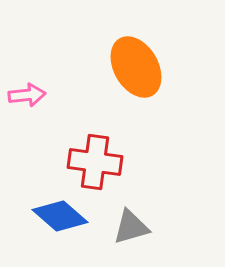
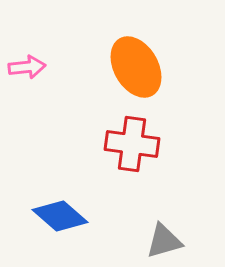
pink arrow: moved 28 px up
red cross: moved 37 px right, 18 px up
gray triangle: moved 33 px right, 14 px down
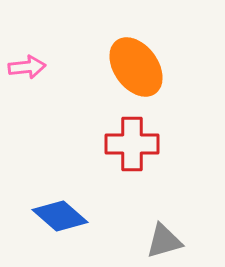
orange ellipse: rotated 6 degrees counterclockwise
red cross: rotated 8 degrees counterclockwise
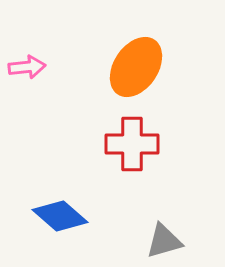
orange ellipse: rotated 70 degrees clockwise
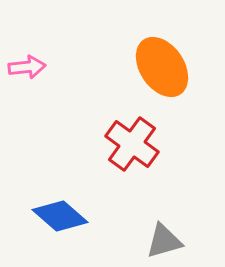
orange ellipse: moved 26 px right; rotated 68 degrees counterclockwise
red cross: rotated 36 degrees clockwise
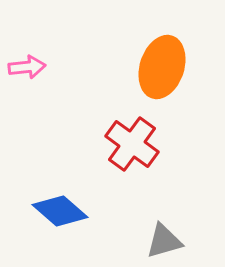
orange ellipse: rotated 52 degrees clockwise
blue diamond: moved 5 px up
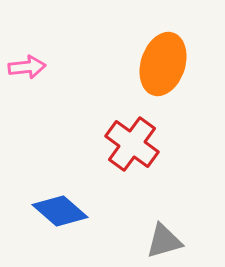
orange ellipse: moved 1 px right, 3 px up
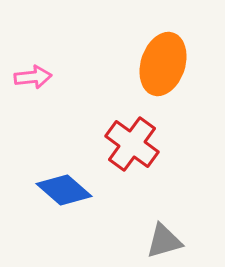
pink arrow: moved 6 px right, 10 px down
blue diamond: moved 4 px right, 21 px up
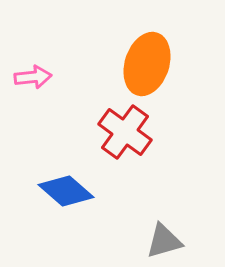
orange ellipse: moved 16 px left
red cross: moved 7 px left, 12 px up
blue diamond: moved 2 px right, 1 px down
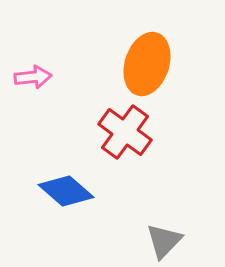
gray triangle: rotated 30 degrees counterclockwise
